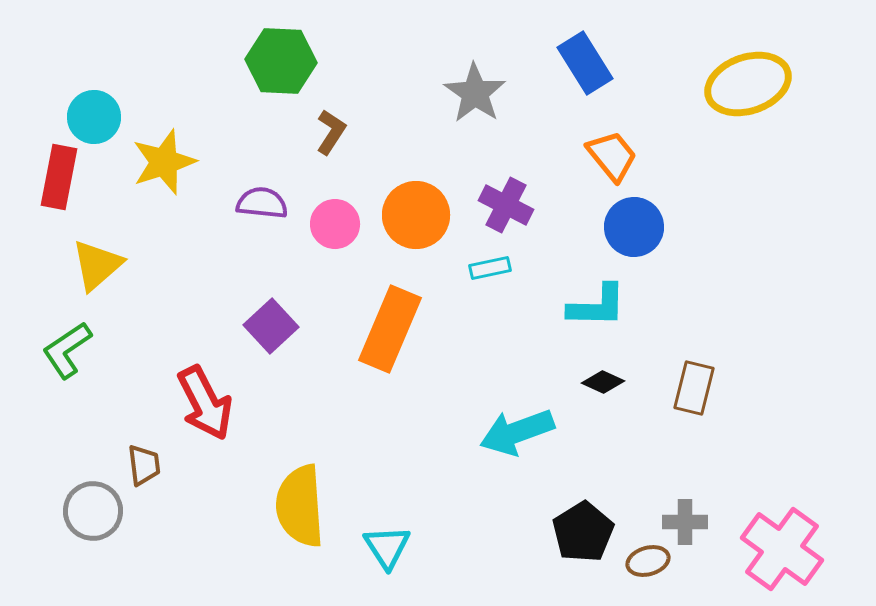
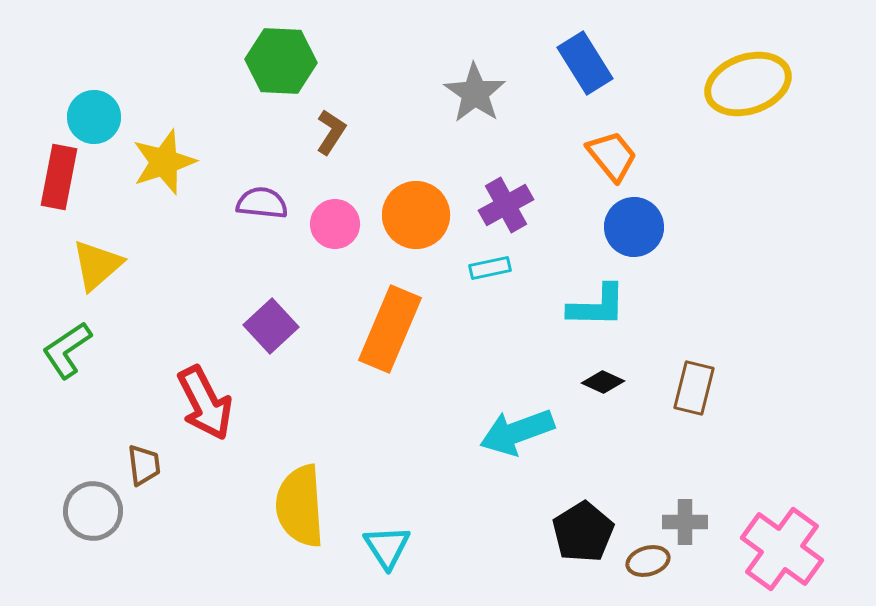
purple cross: rotated 34 degrees clockwise
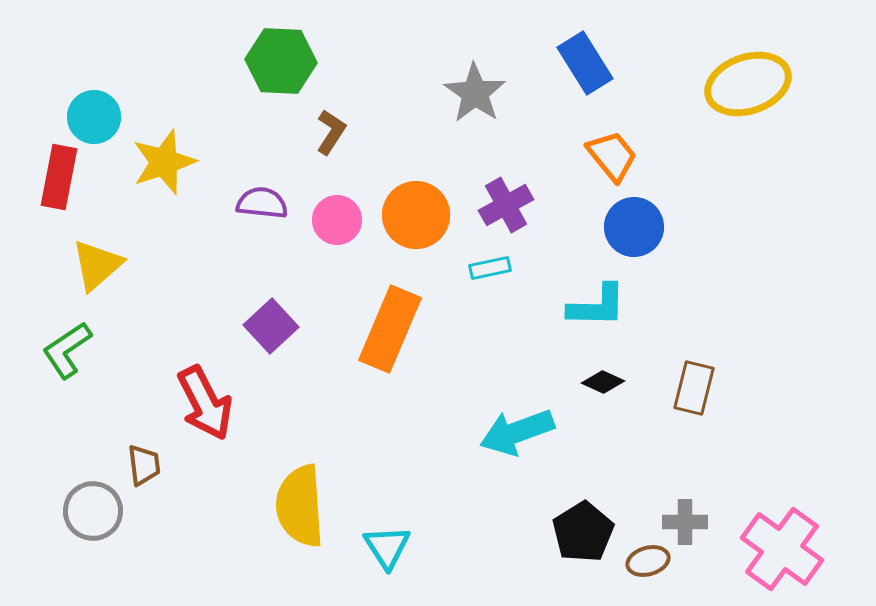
pink circle: moved 2 px right, 4 px up
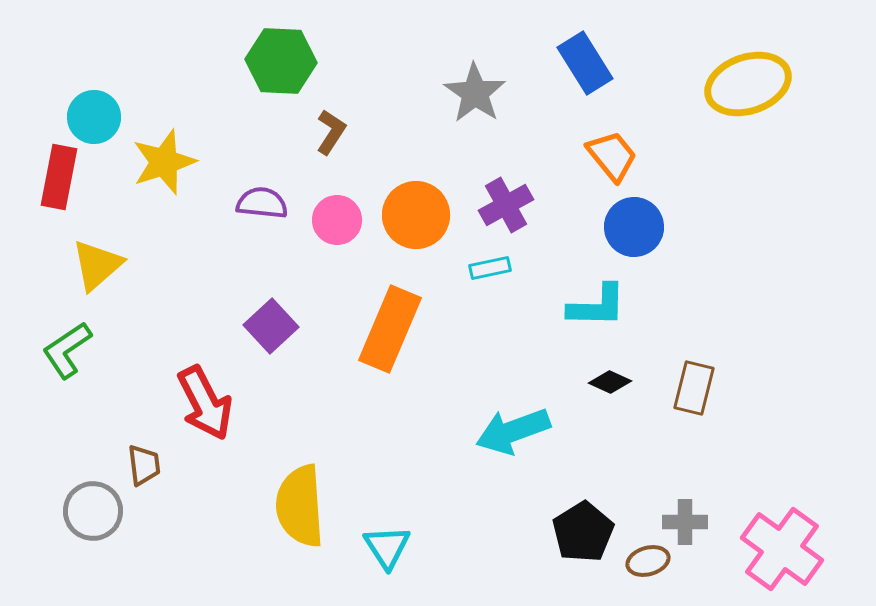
black diamond: moved 7 px right
cyan arrow: moved 4 px left, 1 px up
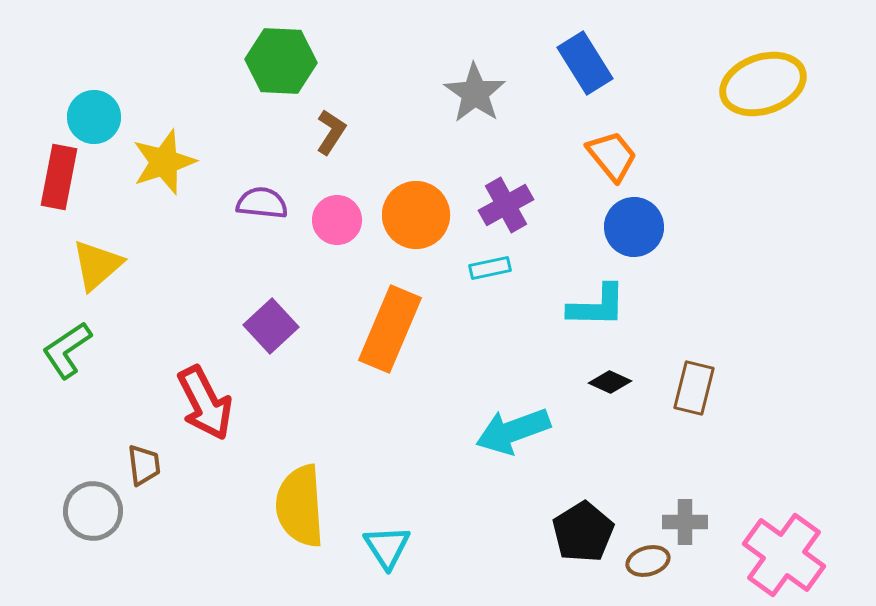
yellow ellipse: moved 15 px right
pink cross: moved 2 px right, 6 px down
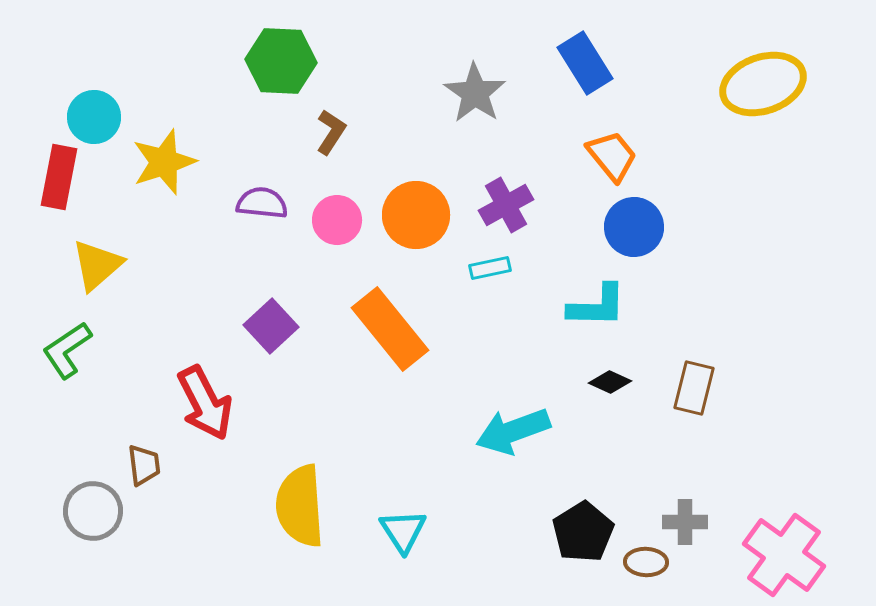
orange rectangle: rotated 62 degrees counterclockwise
cyan triangle: moved 16 px right, 16 px up
brown ellipse: moved 2 px left, 1 px down; rotated 18 degrees clockwise
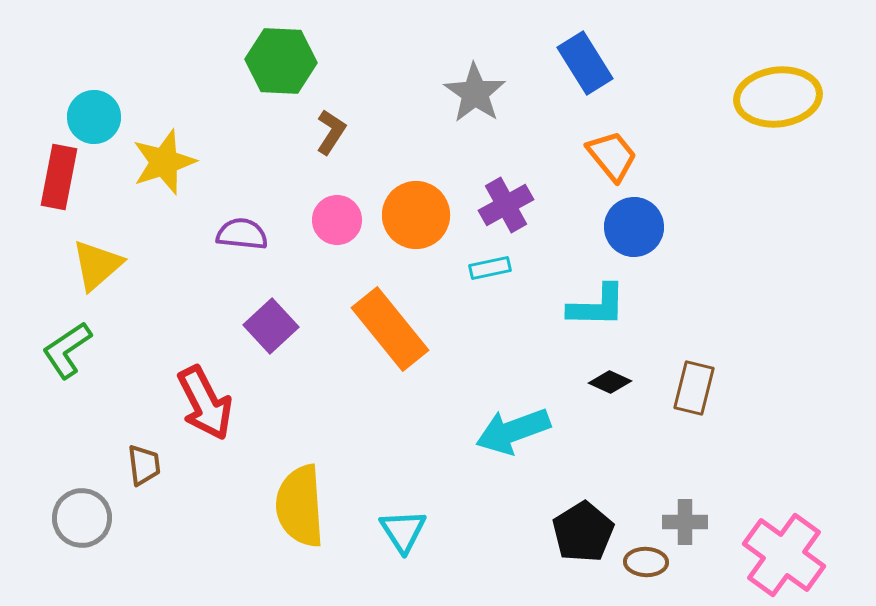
yellow ellipse: moved 15 px right, 13 px down; rotated 12 degrees clockwise
purple semicircle: moved 20 px left, 31 px down
gray circle: moved 11 px left, 7 px down
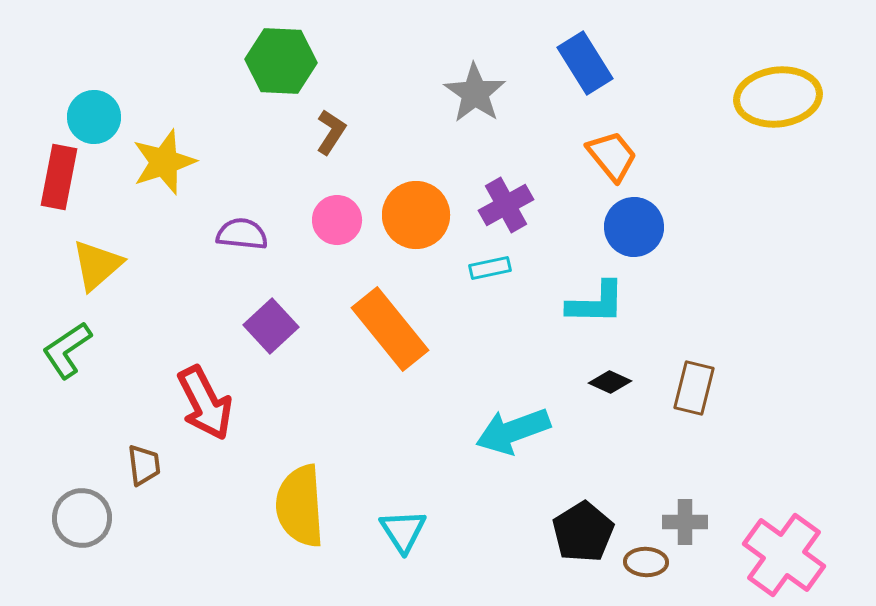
cyan L-shape: moved 1 px left, 3 px up
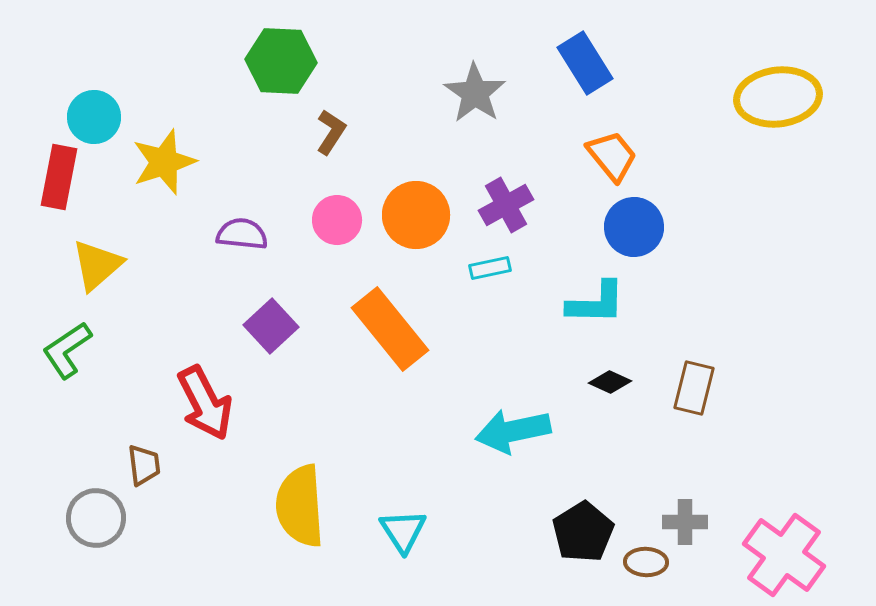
cyan arrow: rotated 8 degrees clockwise
gray circle: moved 14 px right
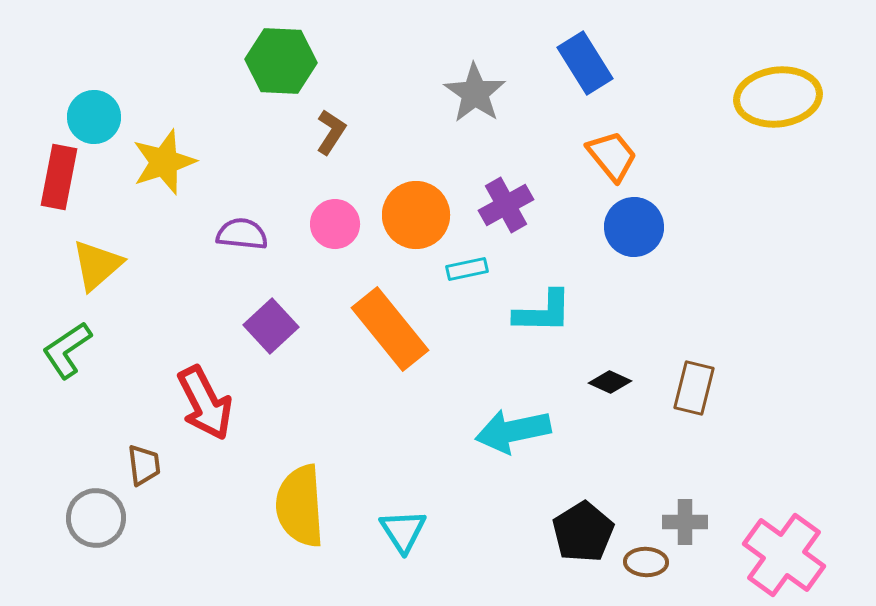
pink circle: moved 2 px left, 4 px down
cyan rectangle: moved 23 px left, 1 px down
cyan L-shape: moved 53 px left, 9 px down
